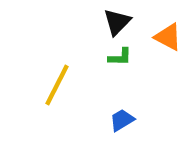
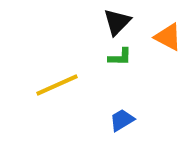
yellow line: rotated 39 degrees clockwise
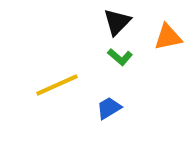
orange triangle: rotated 40 degrees counterclockwise
green L-shape: rotated 40 degrees clockwise
blue trapezoid: moved 13 px left, 12 px up
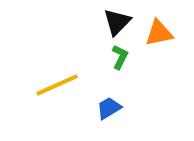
orange triangle: moved 9 px left, 4 px up
green L-shape: rotated 105 degrees counterclockwise
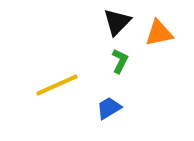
green L-shape: moved 4 px down
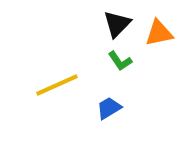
black triangle: moved 2 px down
green L-shape: rotated 120 degrees clockwise
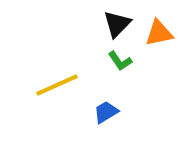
blue trapezoid: moved 3 px left, 4 px down
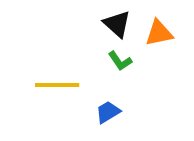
black triangle: rotated 32 degrees counterclockwise
yellow line: rotated 24 degrees clockwise
blue trapezoid: moved 2 px right
